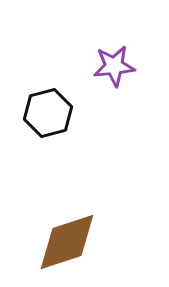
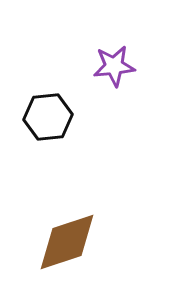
black hexagon: moved 4 px down; rotated 9 degrees clockwise
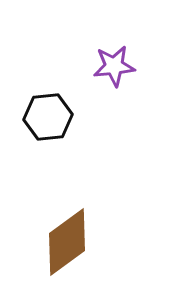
brown diamond: rotated 18 degrees counterclockwise
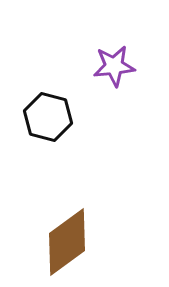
black hexagon: rotated 21 degrees clockwise
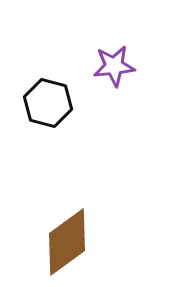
black hexagon: moved 14 px up
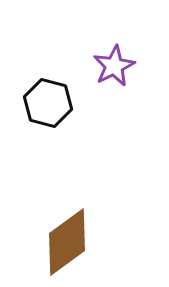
purple star: rotated 21 degrees counterclockwise
